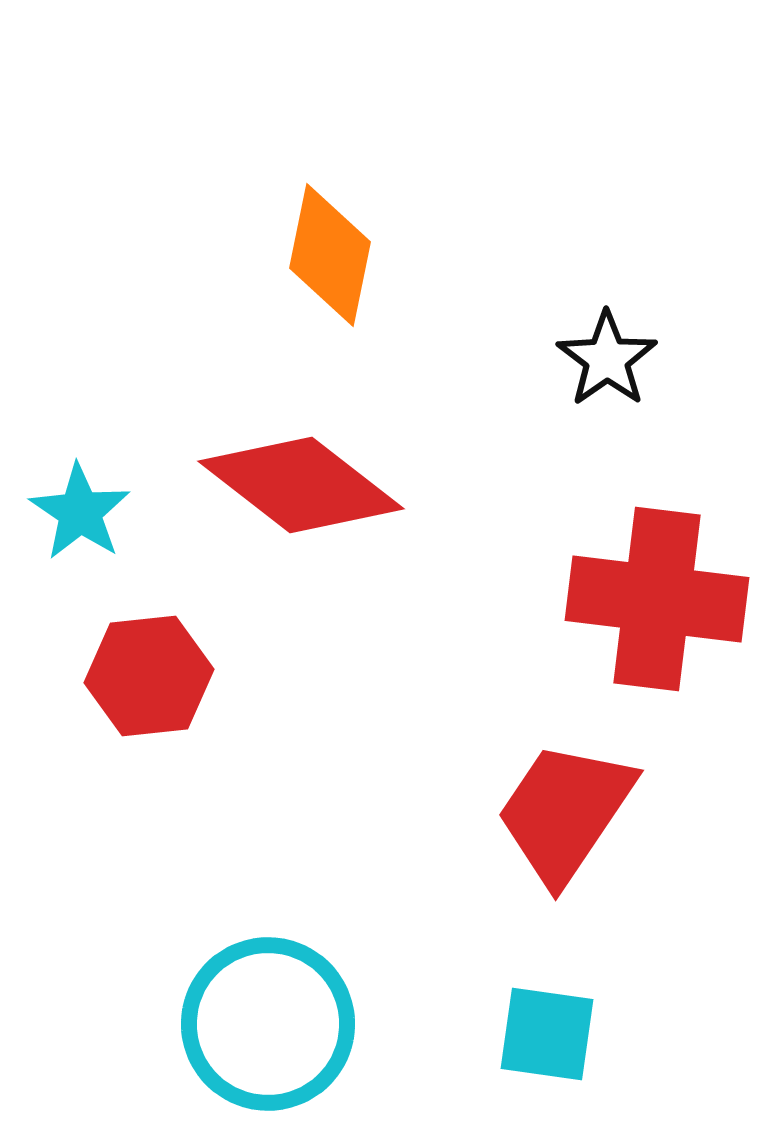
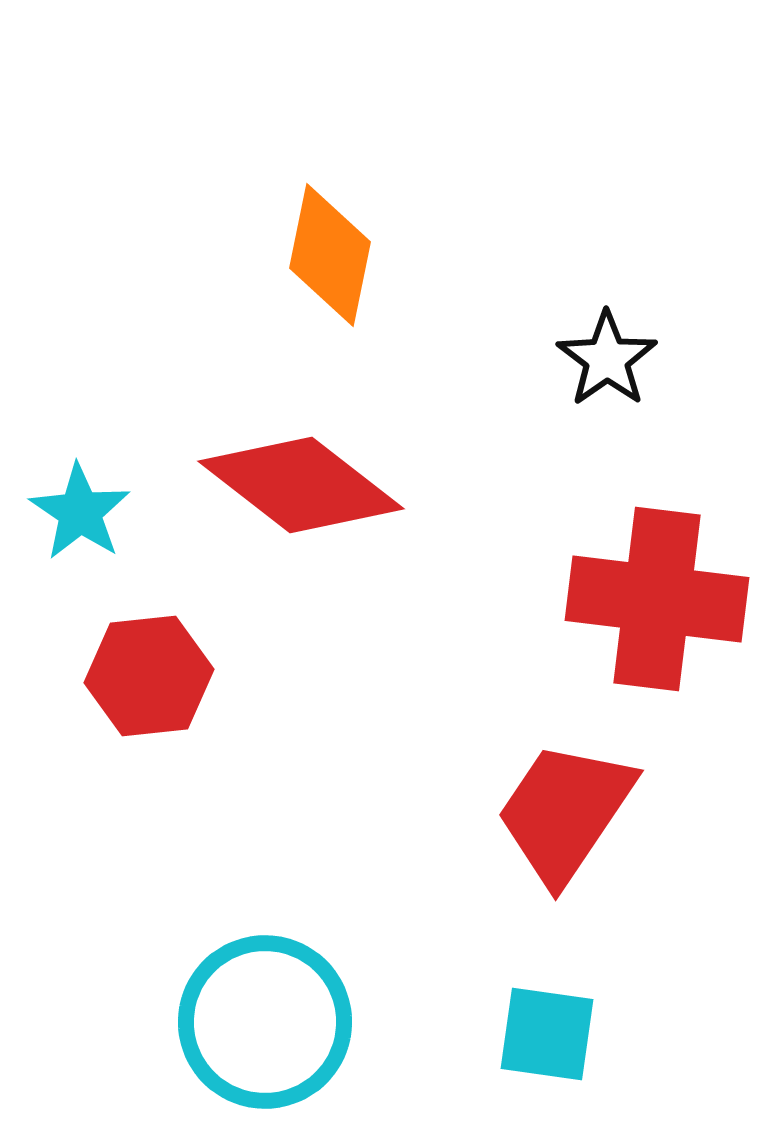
cyan circle: moved 3 px left, 2 px up
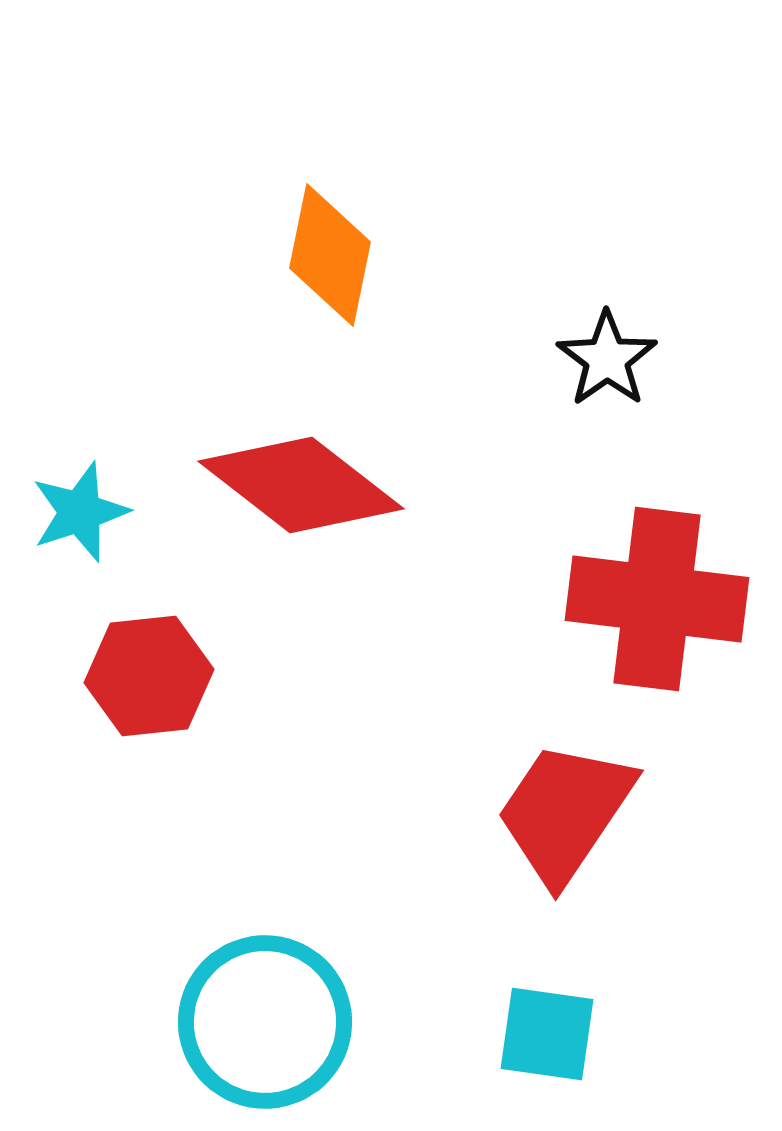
cyan star: rotated 20 degrees clockwise
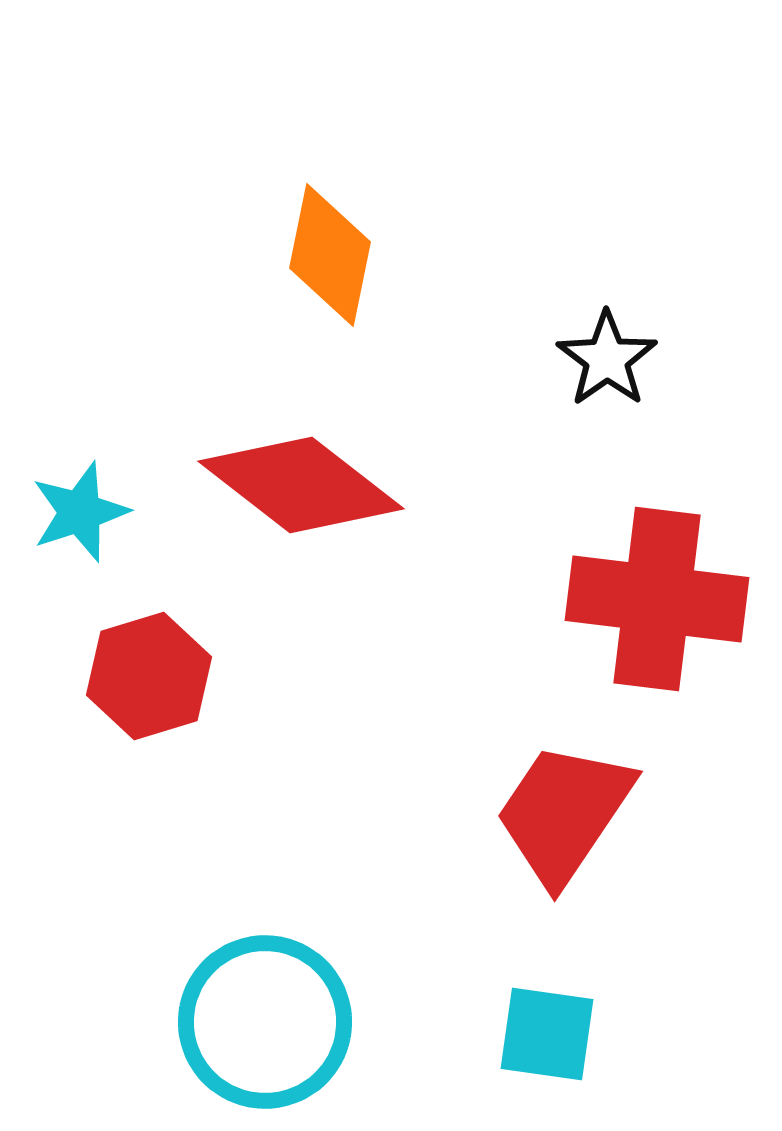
red hexagon: rotated 11 degrees counterclockwise
red trapezoid: moved 1 px left, 1 px down
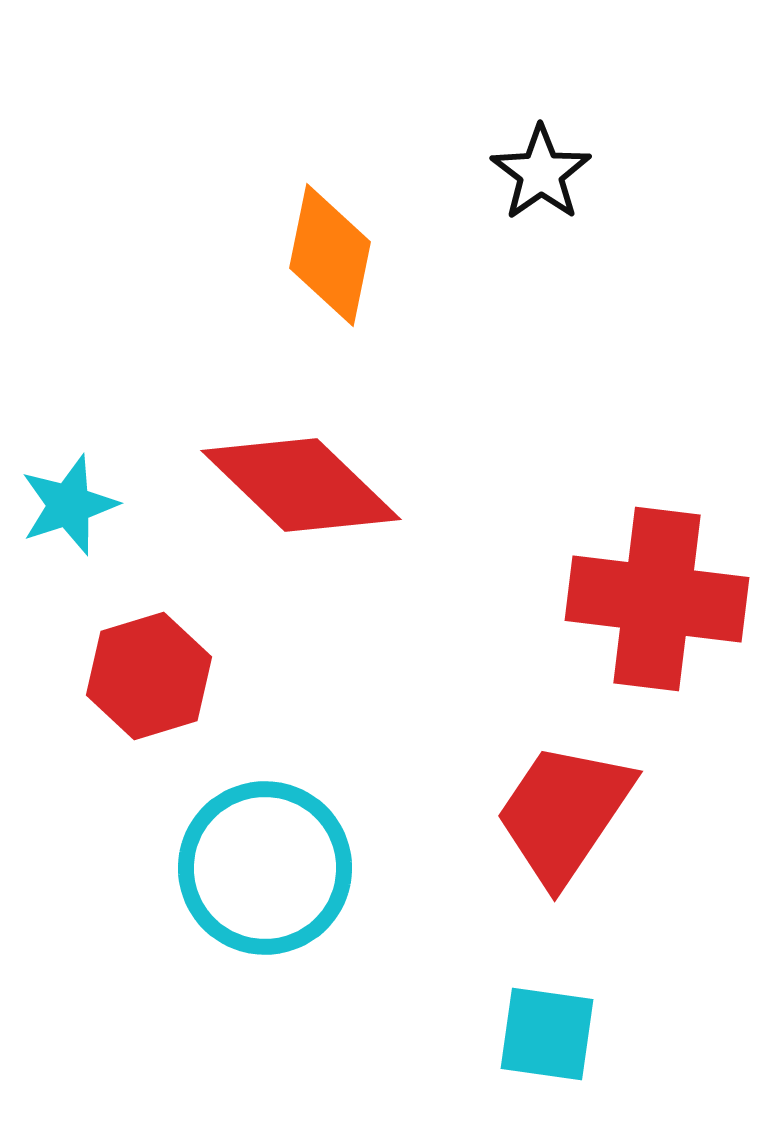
black star: moved 66 px left, 186 px up
red diamond: rotated 6 degrees clockwise
cyan star: moved 11 px left, 7 px up
cyan circle: moved 154 px up
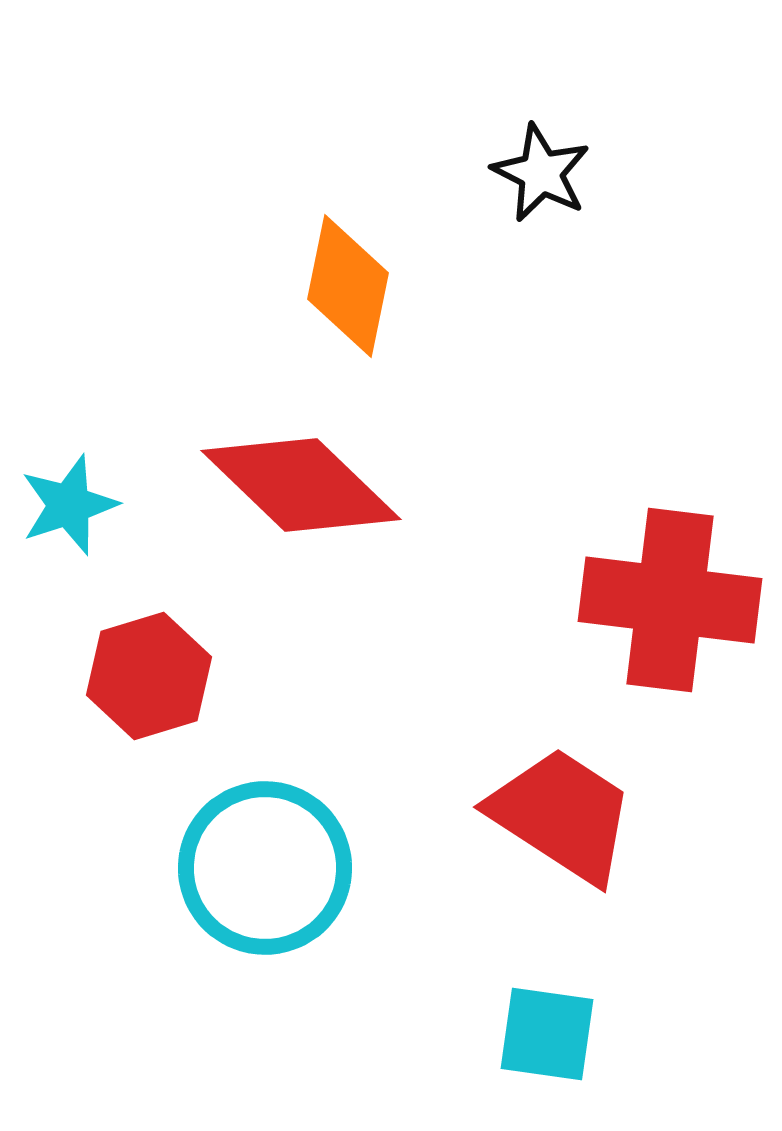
black star: rotated 10 degrees counterclockwise
orange diamond: moved 18 px right, 31 px down
red cross: moved 13 px right, 1 px down
red trapezoid: moved 2 px left, 2 px down; rotated 89 degrees clockwise
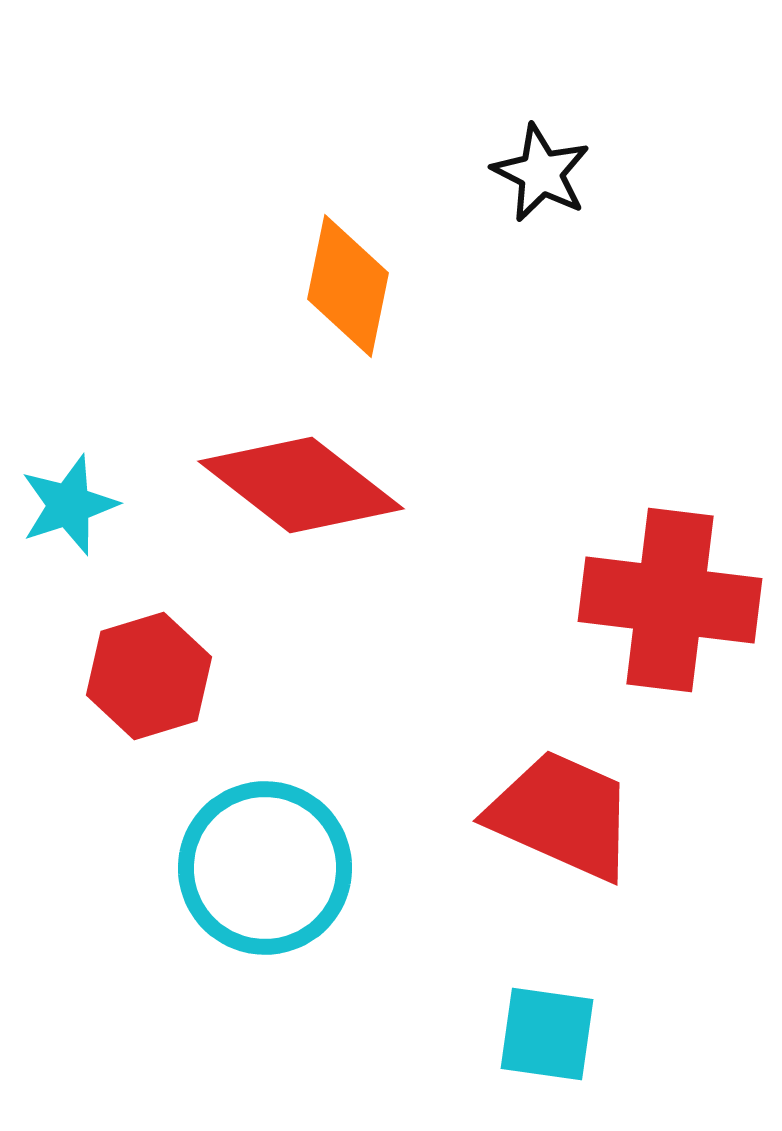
red diamond: rotated 6 degrees counterclockwise
red trapezoid: rotated 9 degrees counterclockwise
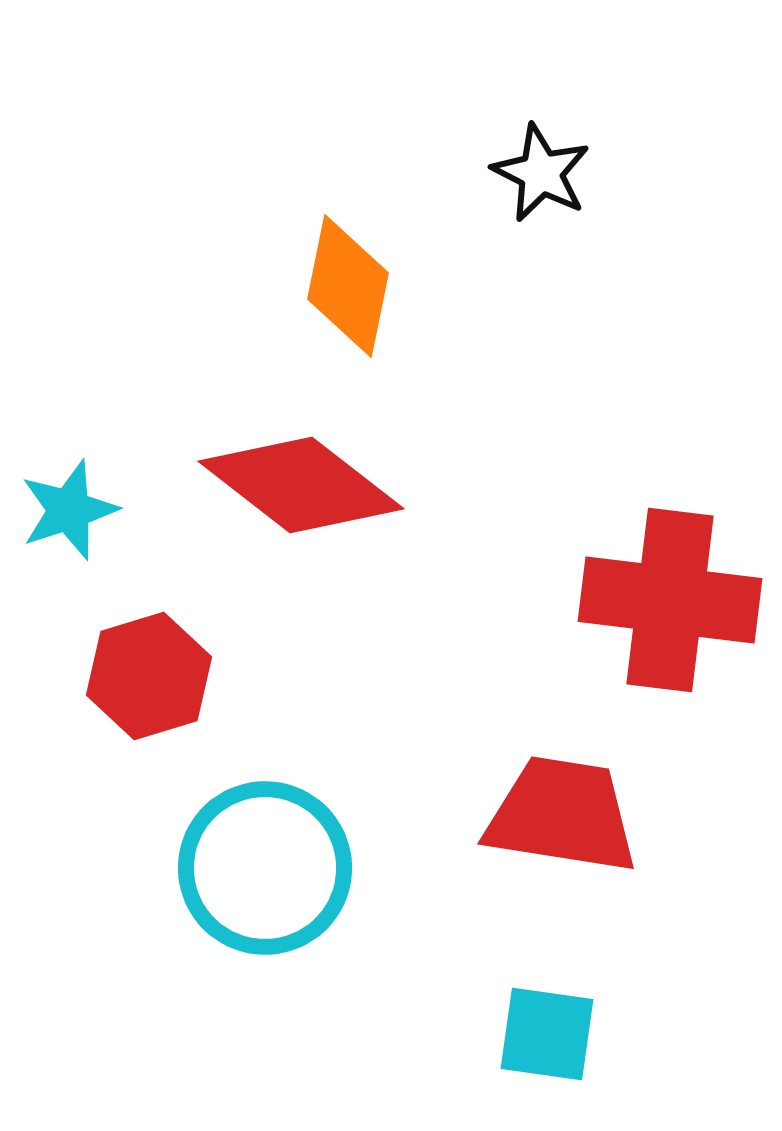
cyan star: moved 5 px down
red trapezoid: rotated 15 degrees counterclockwise
